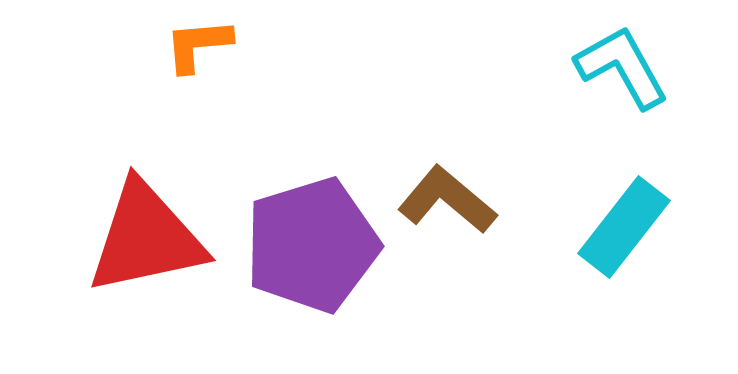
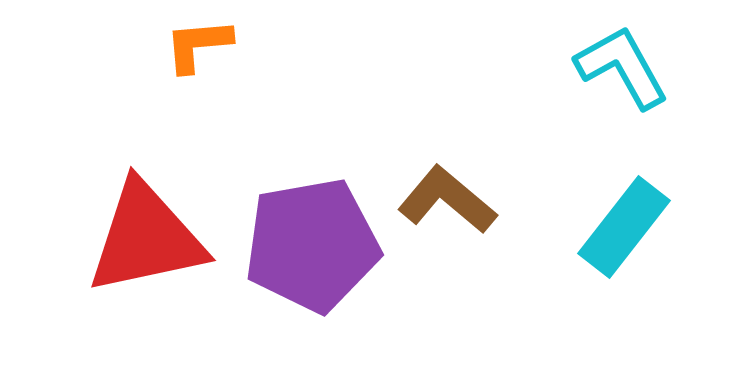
purple pentagon: rotated 7 degrees clockwise
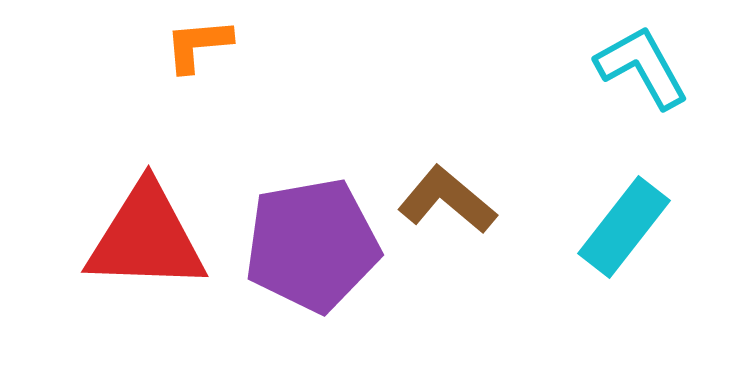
cyan L-shape: moved 20 px right
red triangle: rotated 14 degrees clockwise
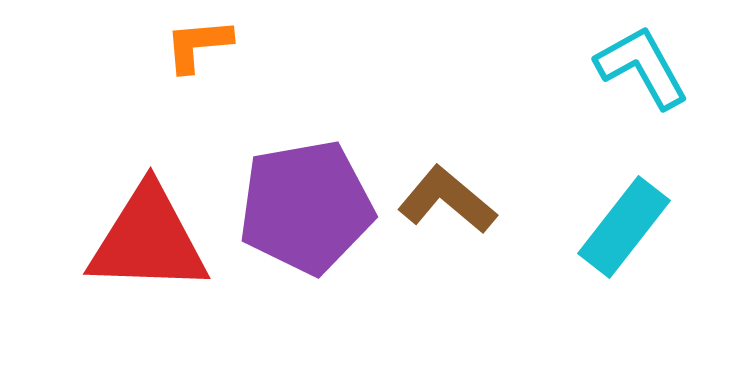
red triangle: moved 2 px right, 2 px down
purple pentagon: moved 6 px left, 38 px up
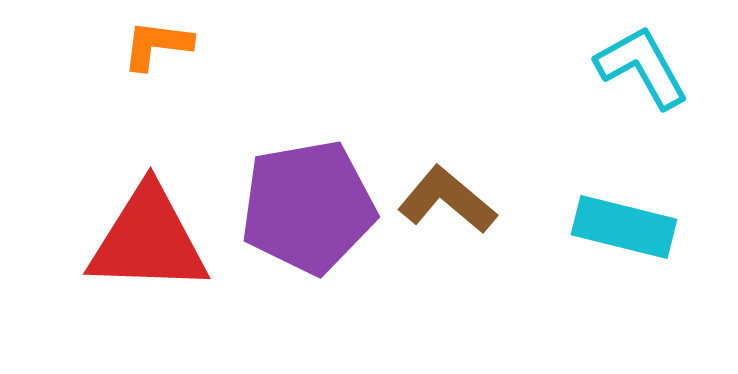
orange L-shape: moved 41 px left; rotated 12 degrees clockwise
purple pentagon: moved 2 px right
cyan rectangle: rotated 66 degrees clockwise
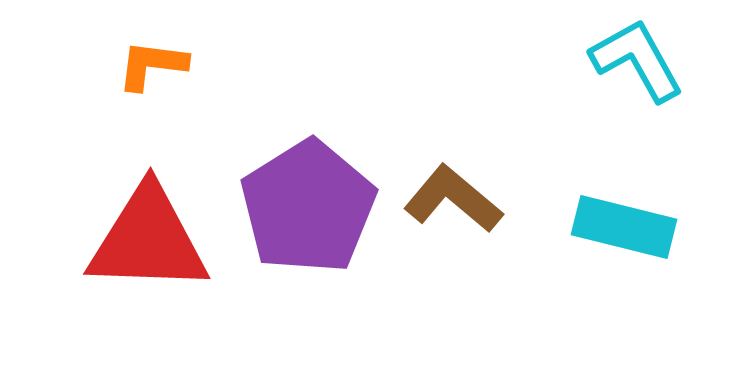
orange L-shape: moved 5 px left, 20 px down
cyan L-shape: moved 5 px left, 7 px up
brown L-shape: moved 6 px right, 1 px up
purple pentagon: rotated 22 degrees counterclockwise
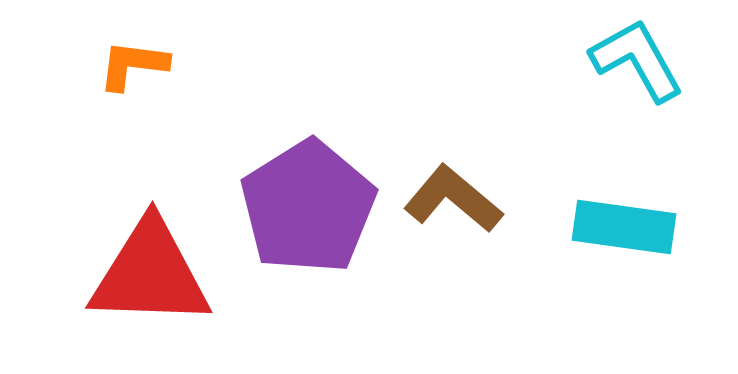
orange L-shape: moved 19 px left
cyan rectangle: rotated 6 degrees counterclockwise
red triangle: moved 2 px right, 34 px down
